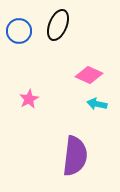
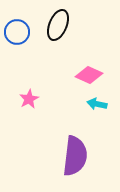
blue circle: moved 2 px left, 1 px down
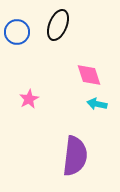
pink diamond: rotated 48 degrees clockwise
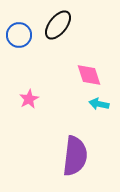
black ellipse: rotated 16 degrees clockwise
blue circle: moved 2 px right, 3 px down
cyan arrow: moved 2 px right
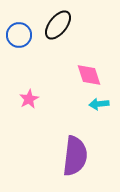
cyan arrow: rotated 18 degrees counterclockwise
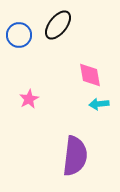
pink diamond: moved 1 px right; rotated 8 degrees clockwise
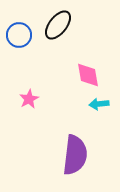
pink diamond: moved 2 px left
purple semicircle: moved 1 px up
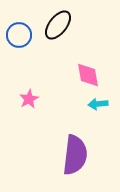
cyan arrow: moved 1 px left
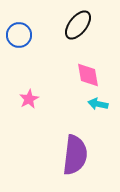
black ellipse: moved 20 px right
cyan arrow: rotated 18 degrees clockwise
